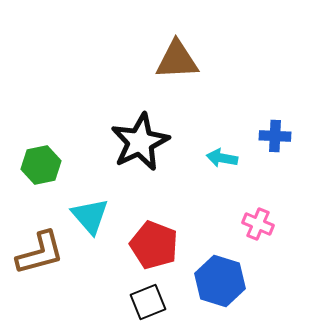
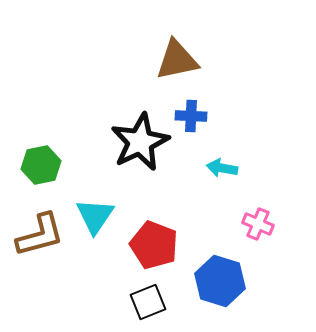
brown triangle: rotated 9 degrees counterclockwise
blue cross: moved 84 px left, 20 px up
cyan arrow: moved 10 px down
cyan triangle: moved 5 px right; rotated 15 degrees clockwise
brown L-shape: moved 18 px up
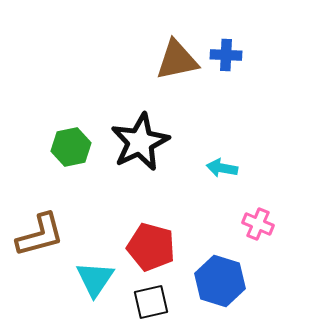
blue cross: moved 35 px right, 61 px up
green hexagon: moved 30 px right, 18 px up
cyan triangle: moved 63 px down
red pentagon: moved 3 px left, 2 px down; rotated 6 degrees counterclockwise
black square: moved 3 px right; rotated 9 degrees clockwise
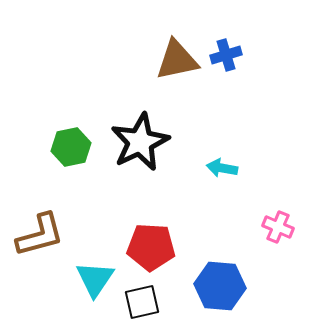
blue cross: rotated 20 degrees counterclockwise
pink cross: moved 20 px right, 3 px down
red pentagon: rotated 12 degrees counterclockwise
blue hexagon: moved 5 px down; rotated 12 degrees counterclockwise
black square: moved 9 px left
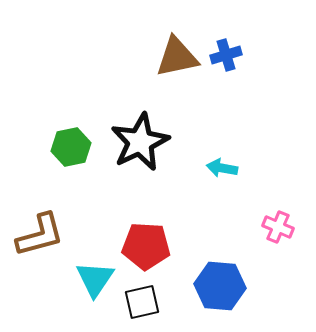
brown triangle: moved 3 px up
red pentagon: moved 5 px left, 1 px up
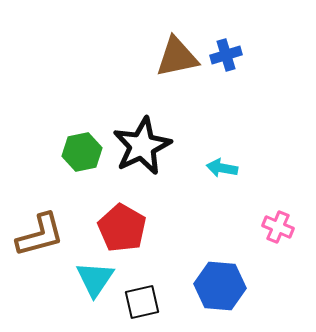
black star: moved 2 px right, 4 px down
green hexagon: moved 11 px right, 5 px down
red pentagon: moved 24 px left, 18 px up; rotated 27 degrees clockwise
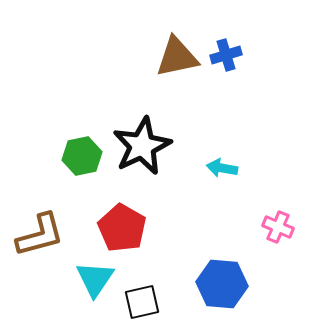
green hexagon: moved 4 px down
blue hexagon: moved 2 px right, 2 px up
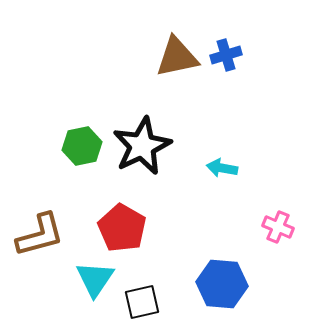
green hexagon: moved 10 px up
